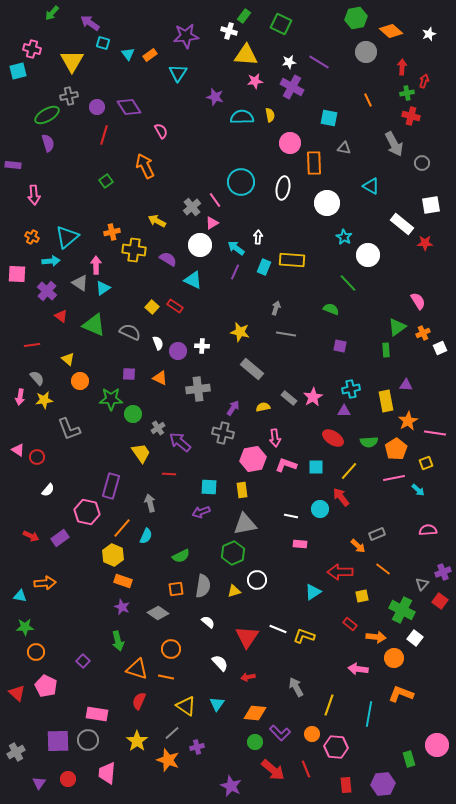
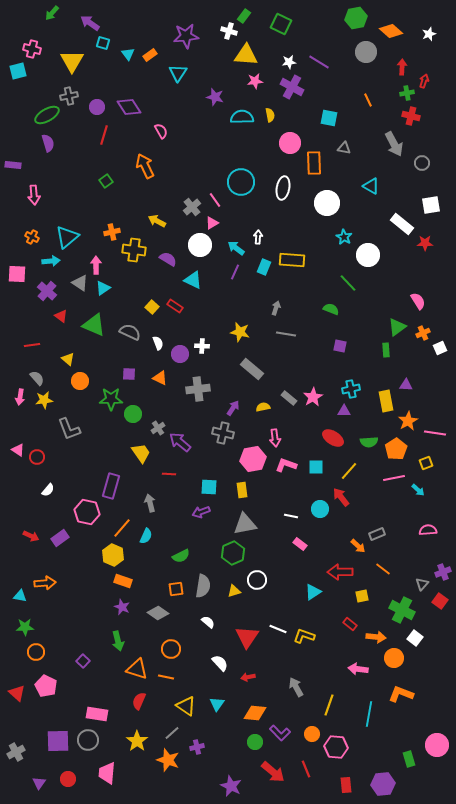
purple circle at (178, 351): moved 2 px right, 3 px down
pink rectangle at (300, 544): rotated 32 degrees clockwise
red arrow at (273, 770): moved 2 px down
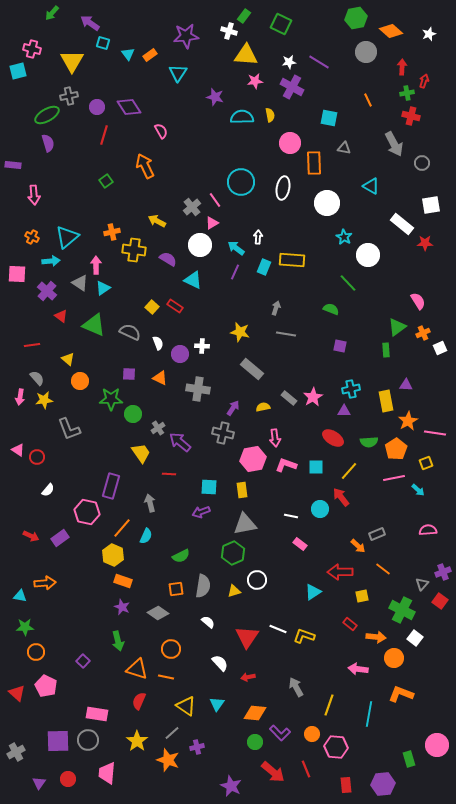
gray cross at (198, 389): rotated 15 degrees clockwise
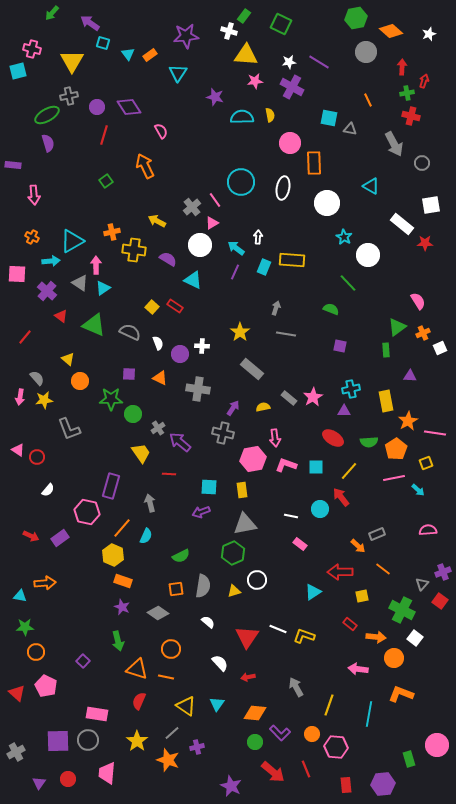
gray triangle at (344, 148): moved 6 px right, 19 px up
cyan triangle at (67, 237): moved 5 px right, 4 px down; rotated 10 degrees clockwise
yellow star at (240, 332): rotated 24 degrees clockwise
red line at (32, 345): moved 7 px left, 8 px up; rotated 42 degrees counterclockwise
purple triangle at (406, 385): moved 4 px right, 9 px up
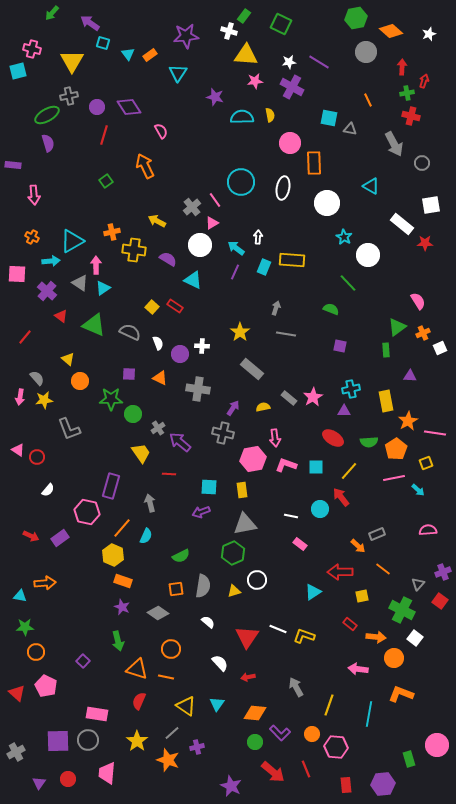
gray triangle at (422, 584): moved 4 px left
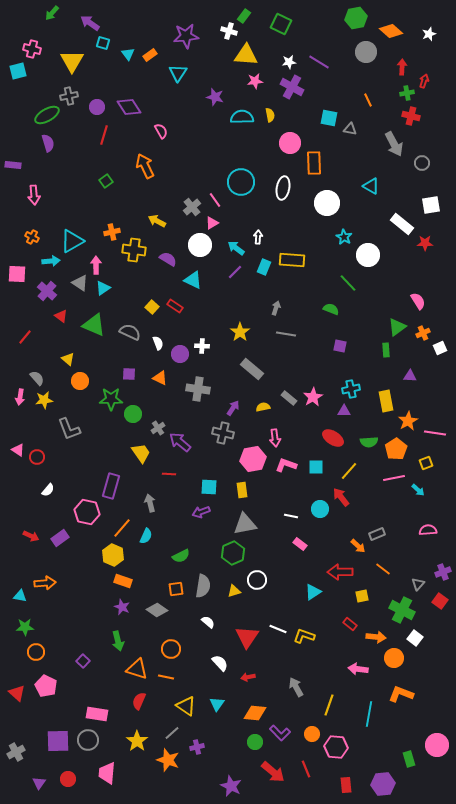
purple line at (235, 272): rotated 21 degrees clockwise
gray diamond at (158, 613): moved 1 px left, 3 px up
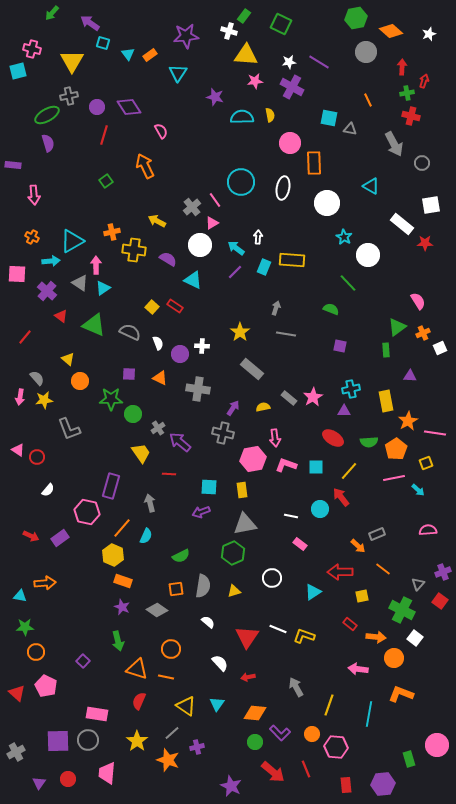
white circle at (257, 580): moved 15 px right, 2 px up
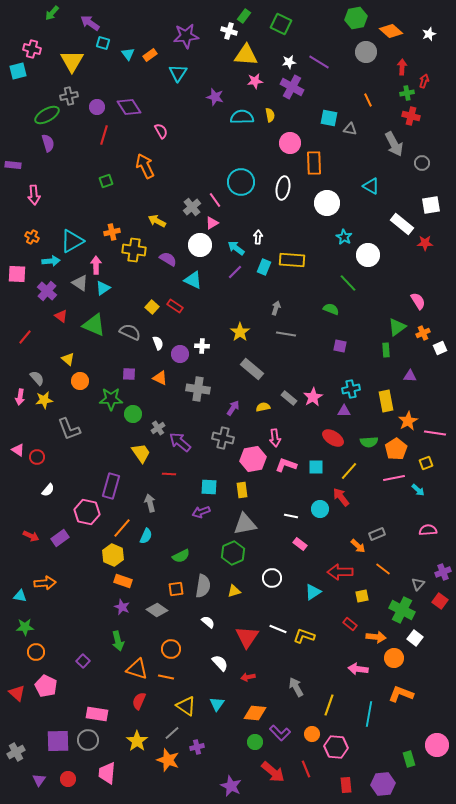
green square at (106, 181): rotated 16 degrees clockwise
gray cross at (223, 433): moved 5 px down
purple triangle at (39, 783): moved 3 px up
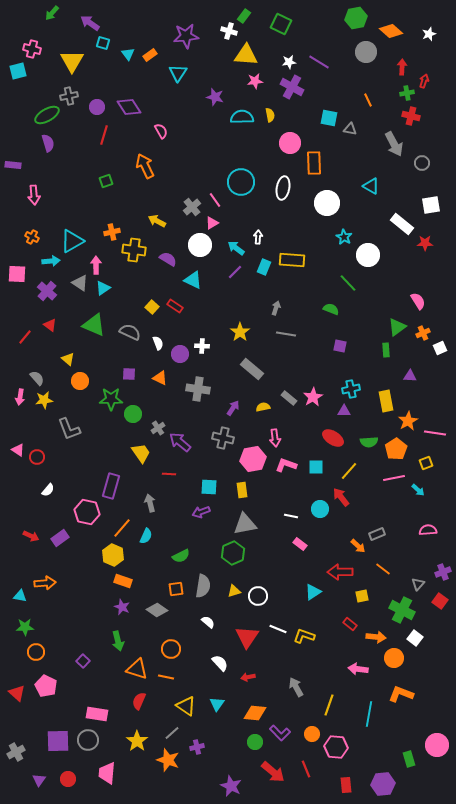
red triangle at (61, 316): moved 11 px left, 9 px down
white circle at (272, 578): moved 14 px left, 18 px down
